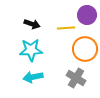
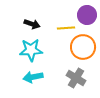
orange circle: moved 2 px left, 2 px up
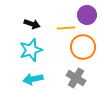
cyan star: rotated 15 degrees counterclockwise
cyan arrow: moved 2 px down
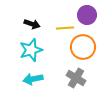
yellow line: moved 1 px left
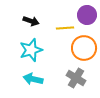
black arrow: moved 1 px left, 3 px up
orange circle: moved 1 px right, 1 px down
cyan arrow: rotated 24 degrees clockwise
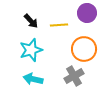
purple circle: moved 2 px up
black arrow: rotated 28 degrees clockwise
yellow line: moved 6 px left, 3 px up
orange circle: moved 1 px down
gray cross: moved 2 px left, 2 px up; rotated 30 degrees clockwise
